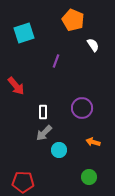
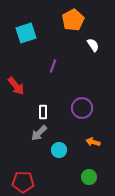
orange pentagon: rotated 20 degrees clockwise
cyan square: moved 2 px right
purple line: moved 3 px left, 5 px down
gray arrow: moved 5 px left
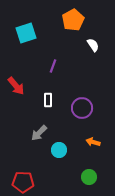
white rectangle: moved 5 px right, 12 px up
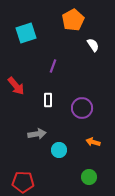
gray arrow: moved 2 px left, 1 px down; rotated 144 degrees counterclockwise
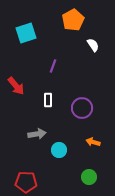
red pentagon: moved 3 px right
